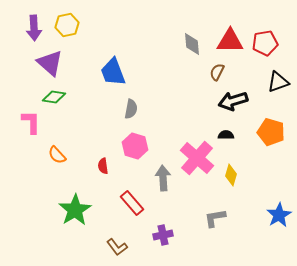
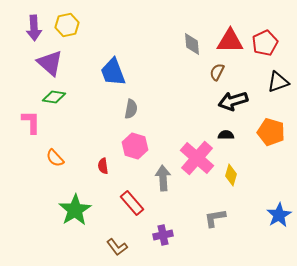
red pentagon: rotated 15 degrees counterclockwise
orange semicircle: moved 2 px left, 3 px down
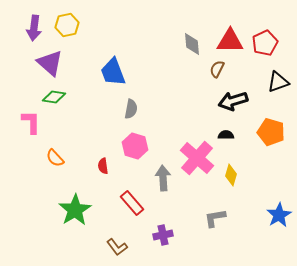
purple arrow: rotated 10 degrees clockwise
brown semicircle: moved 3 px up
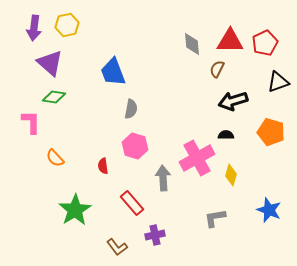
pink cross: rotated 20 degrees clockwise
blue star: moved 10 px left, 5 px up; rotated 20 degrees counterclockwise
purple cross: moved 8 px left
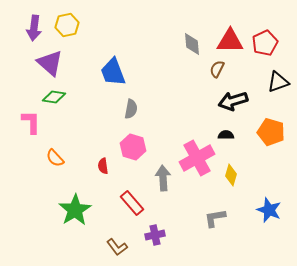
pink hexagon: moved 2 px left, 1 px down
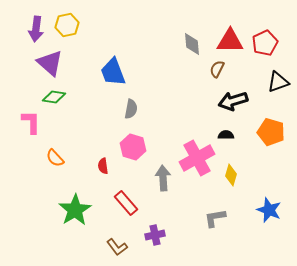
purple arrow: moved 2 px right, 1 px down
red rectangle: moved 6 px left
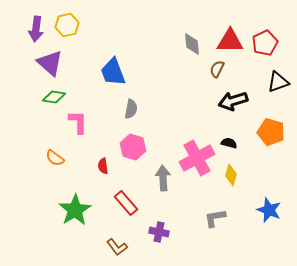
pink L-shape: moved 47 px right
black semicircle: moved 3 px right, 8 px down; rotated 14 degrees clockwise
orange semicircle: rotated 12 degrees counterclockwise
purple cross: moved 4 px right, 3 px up; rotated 24 degrees clockwise
